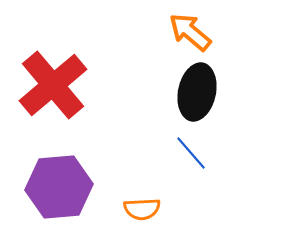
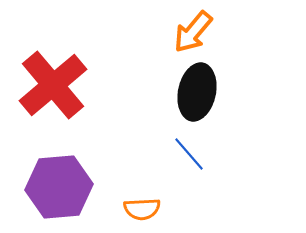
orange arrow: moved 3 px right; rotated 90 degrees counterclockwise
blue line: moved 2 px left, 1 px down
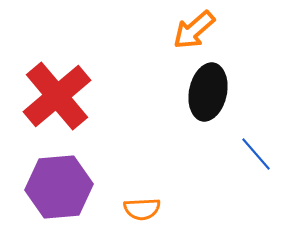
orange arrow: moved 1 px right, 2 px up; rotated 9 degrees clockwise
red cross: moved 4 px right, 11 px down
black ellipse: moved 11 px right
blue line: moved 67 px right
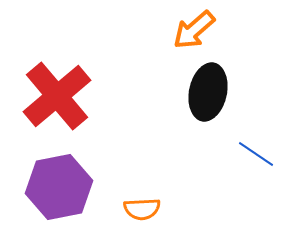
blue line: rotated 15 degrees counterclockwise
purple hexagon: rotated 6 degrees counterclockwise
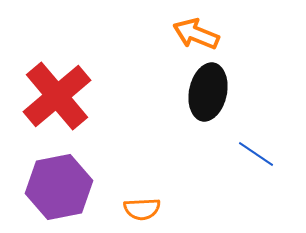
orange arrow: moved 2 px right, 4 px down; rotated 63 degrees clockwise
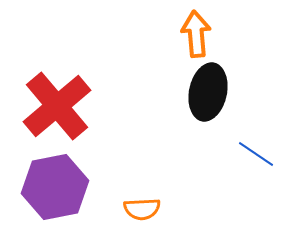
orange arrow: rotated 63 degrees clockwise
red cross: moved 10 px down
purple hexagon: moved 4 px left
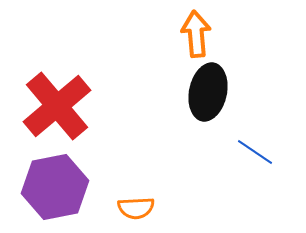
blue line: moved 1 px left, 2 px up
orange semicircle: moved 6 px left, 1 px up
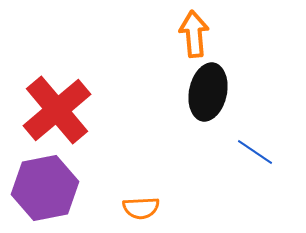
orange arrow: moved 2 px left
red cross: moved 4 px down
purple hexagon: moved 10 px left, 1 px down
orange semicircle: moved 5 px right
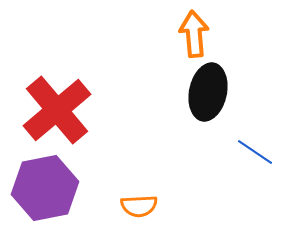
orange semicircle: moved 2 px left, 2 px up
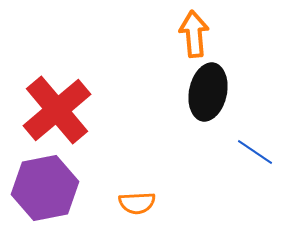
orange semicircle: moved 2 px left, 3 px up
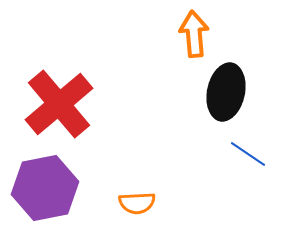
black ellipse: moved 18 px right
red cross: moved 2 px right, 6 px up
blue line: moved 7 px left, 2 px down
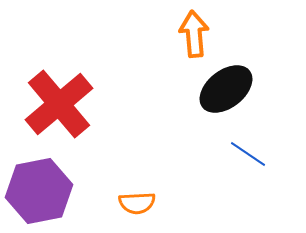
black ellipse: moved 3 px up; rotated 40 degrees clockwise
purple hexagon: moved 6 px left, 3 px down
